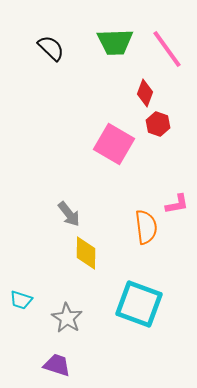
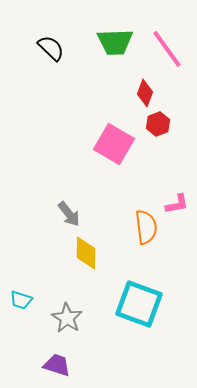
red hexagon: rotated 20 degrees clockwise
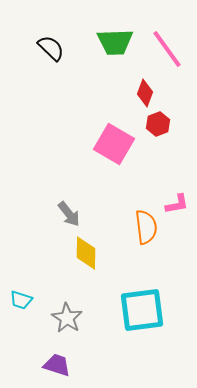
cyan square: moved 3 px right, 6 px down; rotated 27 degrees counterclockwise
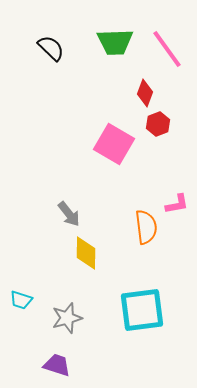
gray star: rotated 24 degrees clockwise
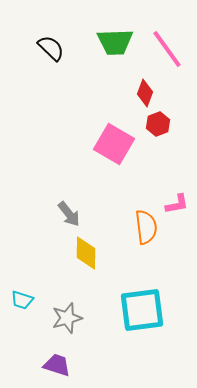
cyan trapezoid: moved 1 px right
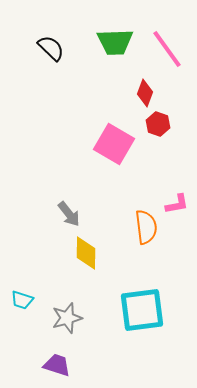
red hexagon: rotated 20 degrees counterclockwise
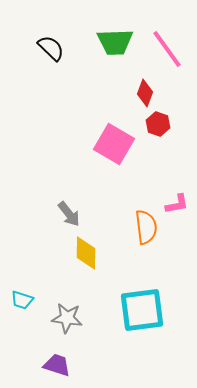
gray star: rotated 24 degrees clockwise
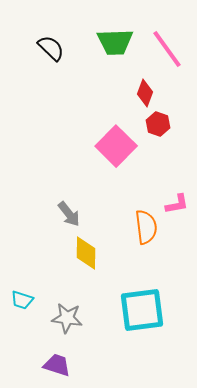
pink square: moved 2 px right, 2 px down; rotated 15 degrees clockwise
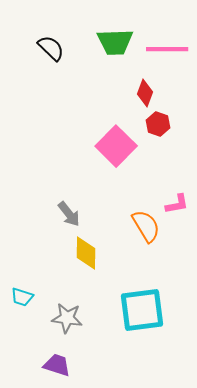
pink line: rotated 54 degrees counterclockwise
orange semicircle: moved 1 px up; rotated 24 degrees counterclockwise
cyan trapezoid: moved 3 px up
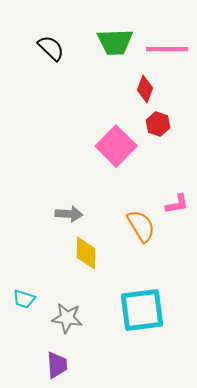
red diamond: moved 4 px up
gray arrow: rotated 48 degrees counterclockwise
orange semicircle: moved 5 px left
cyan trapezoid: moved 2 px right, 2 px down
purple trapezoid: rotated 68 degrees clockwise
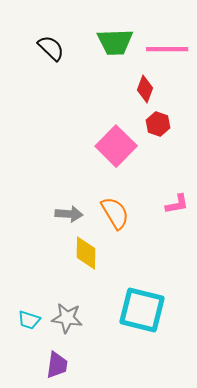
orange semicircle: moved 26 px left, 13 px up
cyan trapezoid: moved 5 px right, 21 px down
cyan square: rotated 21 degrees clockwise
purple trapezoid: rotated 12 degrees clockwise
